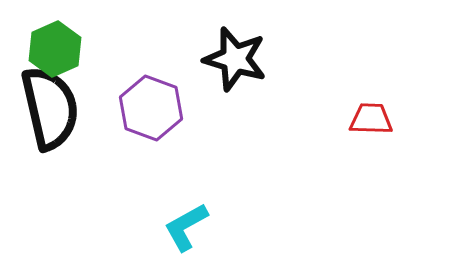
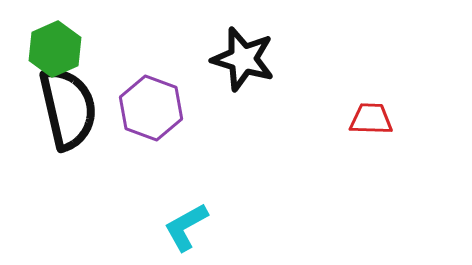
black star: moved 8 px right
black semicircle: moved 18 px right
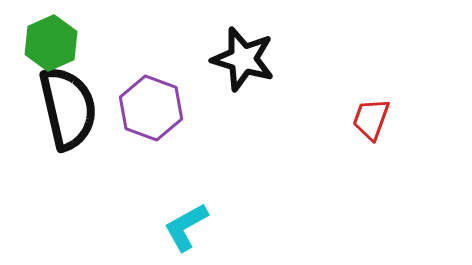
green hexagon: moved 4 px left, 6 px up
red trapezoid: rotated 72 degrees counterclockwise
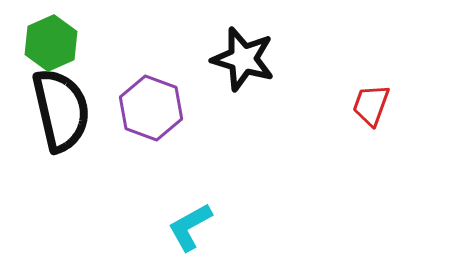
black semicircle: moved 7 px left, 2 px down
red trapezoid: moved 14 px up
cyan L-shape: moved 4 px right
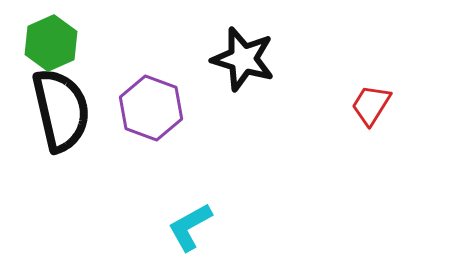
red trapezoid: rotated 12 degrees clockwise
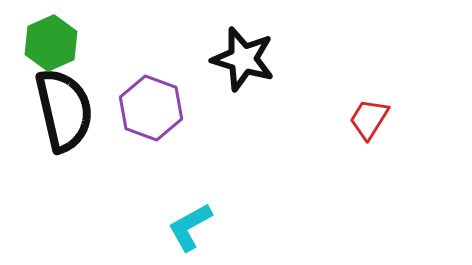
red trapezoid: moved 2 px left, 14 px down
black semicircle: moved 3 px right
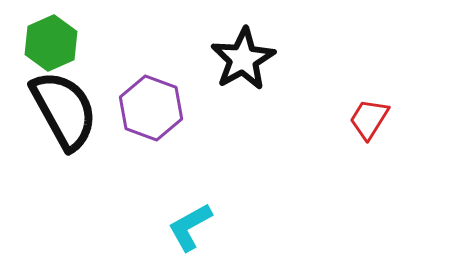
black star: rotated 26 degrees clockwise
black semicircle: rotated 16 degrees counterclockwise
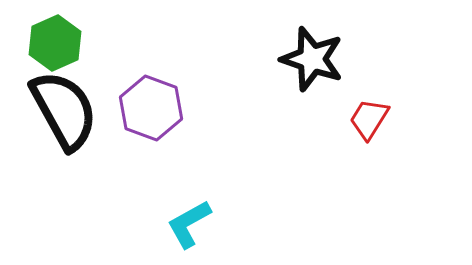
green hexagon: moved 4 px right
black star: moved 69 px right; rotated 24 degrees counterclockwise
cyan L-shape: moved 1 px left, 3 px up
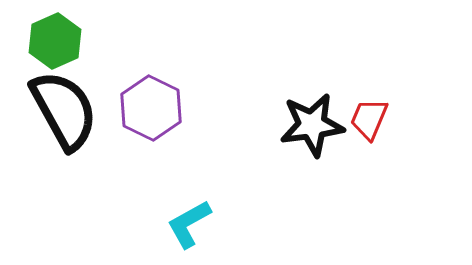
green hexagon: moved 2 px up
black star: moved 66 px down; rotated 26 degrees counterclockwise
purple hexagon: rotated 6 degrees clockwise
red trapezoid: rotated 9 degrees counterclockwise
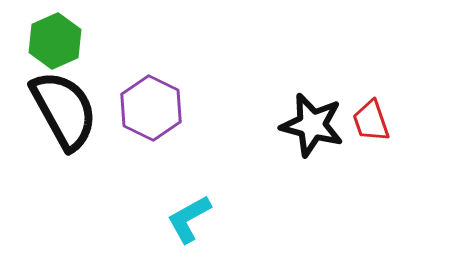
red trapezoid: moved 2 px right, 2 px down; rotated 42 degrees counterclockwise
black star: rotated 22 degrees clockwise
cyan L-shape: moved 5 px up
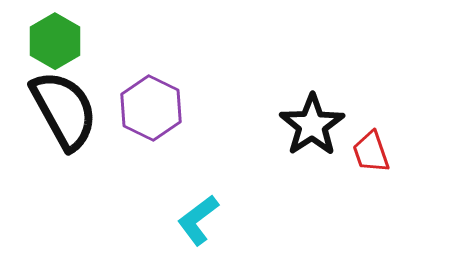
green hexagon: rotated 6 degrees counterclockwise
red trapezoid: moved 31 px down
black star: rotated 24 degrees clockwise
cyan L-shape: moved 9 px right, 1 px down; rotated 8 degrees counterclockwise
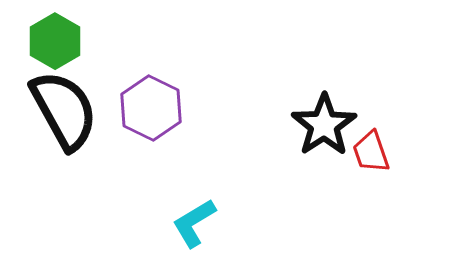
black star: moved 12 px right
cyan L-shape: moved 4 px left, 3 px down; rotated 6 degrees clockwise
